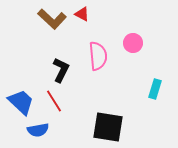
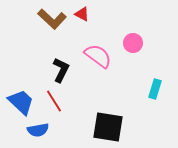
pink semicircle: rotated 48 degrees counterclockwise
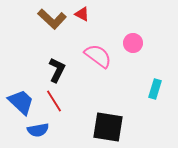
black L-shape: moved 4 px left
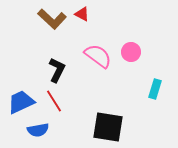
pink circle: moved 2 px left, 9 px down
blue trapezoid: rotated 68 degrees counterclockwise
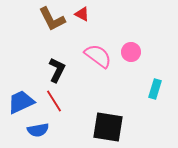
brown L-shape: rotated 20 degrees clockwise
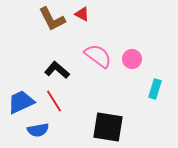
pink circle: moved 1 px right, 7 px down
black L-shape: rotated 75 degrees counterclockwise
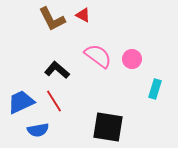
red triangle: moved 1 px right, 1 px down
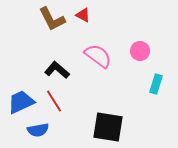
pink circle: moved 8 px right, 8 px up
cyan rectangle: moved 1 px right, 5 px up
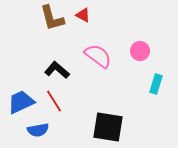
brown L-shape: moved 1 px up; rotated 12 degrees clockwise
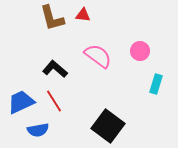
red triangle: rotated 21 degrees counterclockwise
black L-shape: moved 2 px left, 1 px up
black square: moved 1 px up; rotated 28 degrees clockwise
